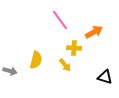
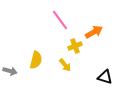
yellow cross: moved 1 px right, 2 px up; rotated 24 degrees counterclockwise
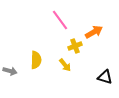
yellow semicircle: rotated 12 degrees counterclockwise
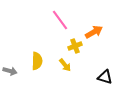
yellow semicircle: moved 1 px right, 1 px down
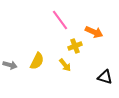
orange arrow: rotated 54 degrees clockwise
yellow semicircle: rotated 24 degrees clockwise
gray arrow: moved 6 px up
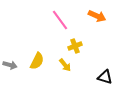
orange arrow: moved 3 px right, 16 px up
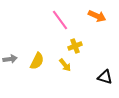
gray arrow: moved 6 px up; rotated 24 degrees counterclockwise
